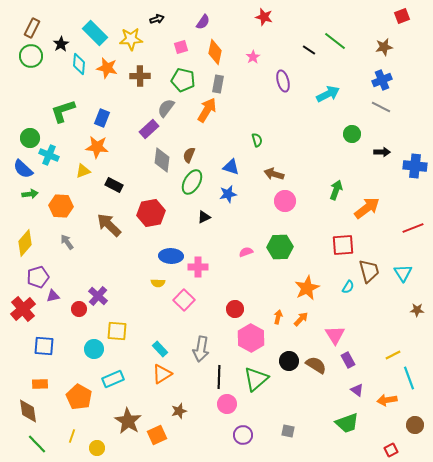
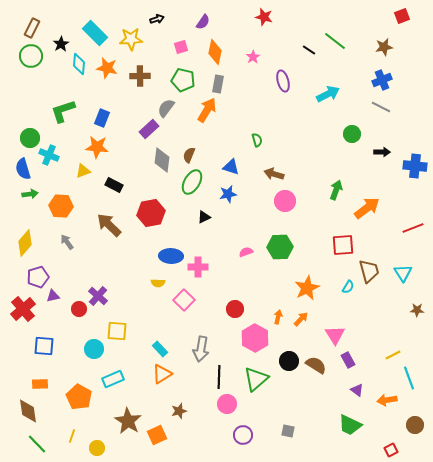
blue semicircle at (23, 169): rotated 30 degrees clockwise
pink hexagon at (251, 338): moved 4 px right
green trapezoid at (347, 423): moved 3 px right, 2 px down; rotated 45 degrees clockwise
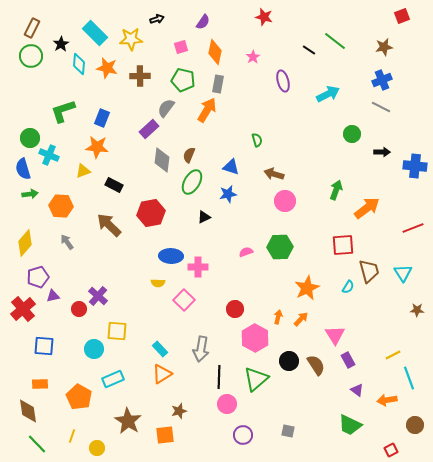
brown semicircle at (316, 365): rotated 25 degrees clockwise
orange square at (157, 435): moved 8 px right; rotated 18 degrees clockwise
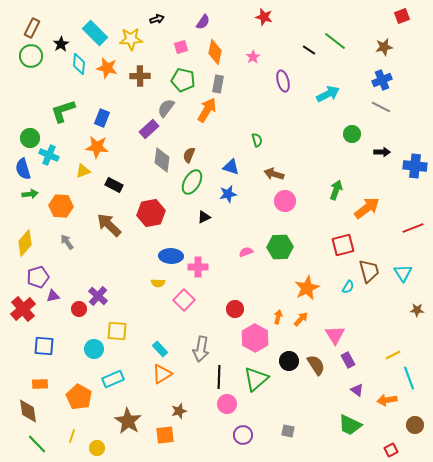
red square at (343, 245): rotated 10 degrees counterclockwise
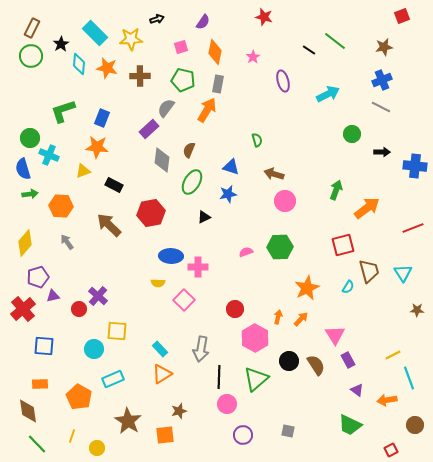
brown semicircle at (189, 155): moved 5 px up
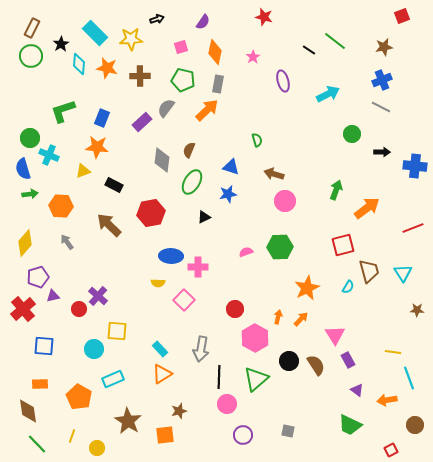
orange arrow at (207, 110): rotated 15 degrees clockwise
purple rectangle at (149, 129): moved 7 px left, 7 px up
yellow line at (393, 355): moved 3 px up; rotated 35 degrees clockwise
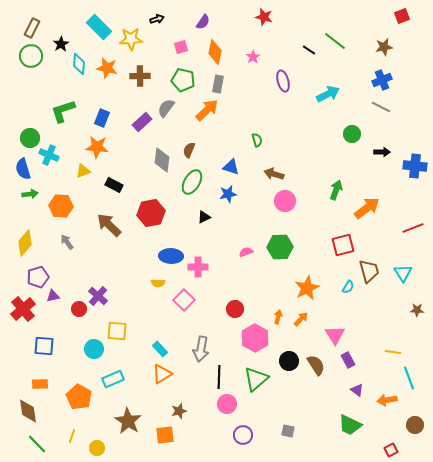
cyan rectangle at (95, 33): moved 4 px right, 6 px up
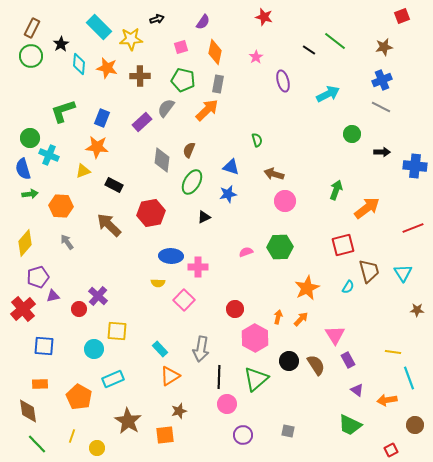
pink star at (253, 57): moved 3 px right
orange triangle at (162, 374): moved 8 px right, 2 px down
